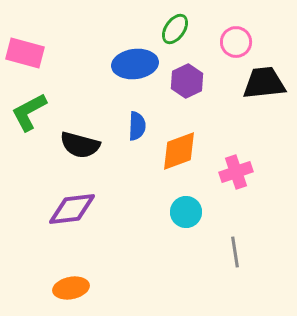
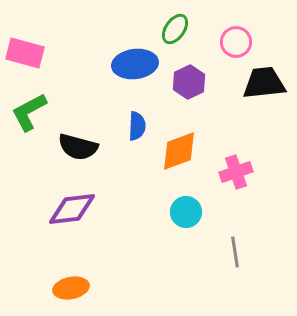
purple hexagon: moved 2 px right, 1 px down
black semicircle: moved 2 px left, 2 px down
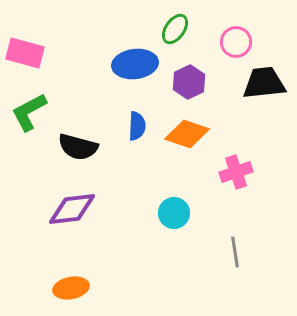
orange diamond: moved 8 px right, 17 px up; rotated 39 degrees clockwise
cyan circle: moved 12 px left, 1 px down
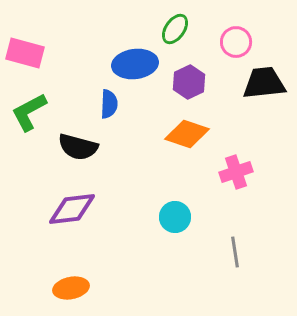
blue semicircle: moved 28 px left, 22 px up
cyan circle: moved 1 px right, 4 px down
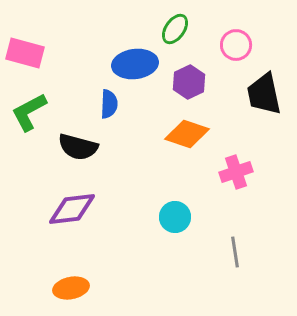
pink circle: moved 3 px down
black trapezoid: moved 11 px down; rotated 96 degrees counterclockwise
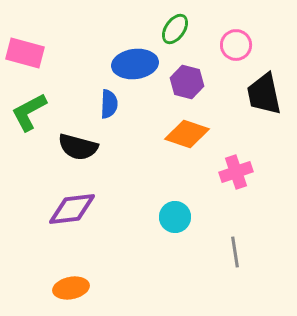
purple hexagon: moved 2 px left; rotated 20 degrees counterclockwise
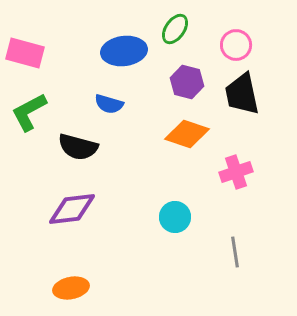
blue ellipse: moved 11 px left, 13 px up
black trapezoid: moved 22 px left
blue semicircle: rotated 104 degrees clockwise
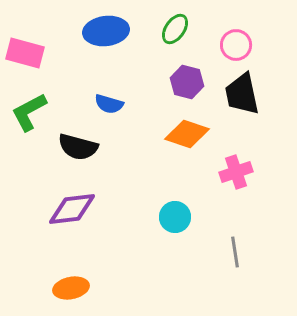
blue ellipse: moved 18 px left, 20 px up
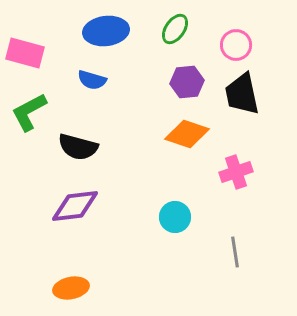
purple hexagon: rotated 20 degrees counterclockwise
blue semicircle: moved 17 px left, 24 px up
purple diamond: moved 3 px right, 3 px up
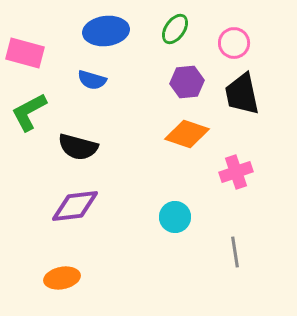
pink circle: moved 2 px left, 2 px up
orange ellipse: moved 9 px left, 10 px up
